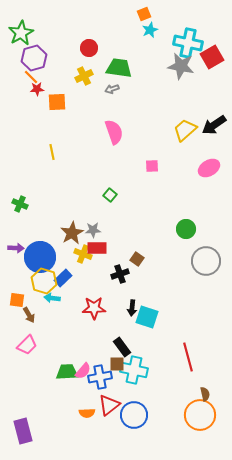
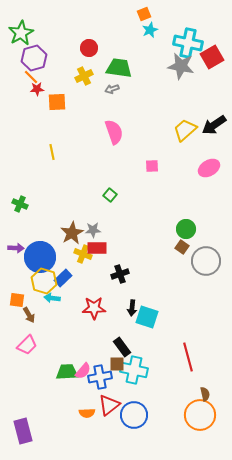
brown square at (137, 259): moved 45 px right, 12 px up
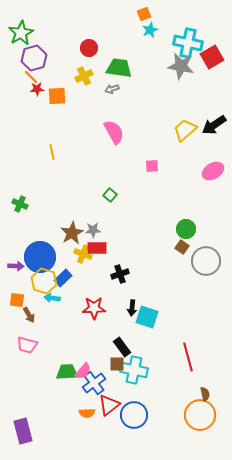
orange square at (57, 102): moved 6 px up
pink semicircle at (114, 132): rotated 10 degrees counterclockwise
pink ellipse at (209, 168): moved 4 px right, 3 px down
purple arrow at (16, 248): moved 18 px down
pink trapezoid at (27, 345): rotated 60 degrees clockwise
blue cross at (100, 377): moved 6 px left, 6 px down; rotated 25 degrees counterclockwise
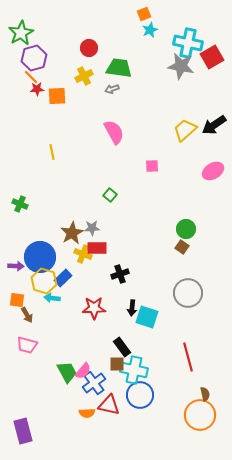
gray star at (93, 230): moved 1 px left, 2 px up
gray circle at (206, 261): moved 18 px left, 32 px down
brown arrow at (29, 315): moved 2 px left
green trapezoid at (67, 372): rotated 65 degrees clockwise
red triangle at (109, 405): rotated 50 degrees clockwise
blue circle at (134, 415): moved 6 px right, 20 px up
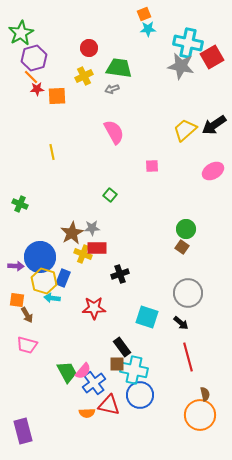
cyan star at (150, 30): moved 2 px left, 1 px up; rotated 21 degrees clockwise
blue rectangle at (63, 278): rotated 24 degrees counterclockwise
black arrow at (132, 308): moved 49 px right, 15 px down; rotated 56 degrees counterclockwise
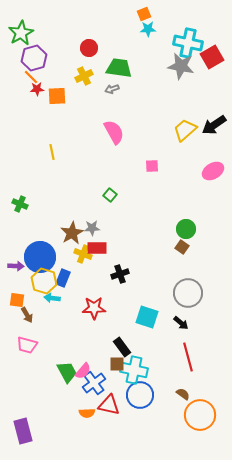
brown semicircle at (205, 394): moved 22 px left; rotated 40 degrees counterclockwise
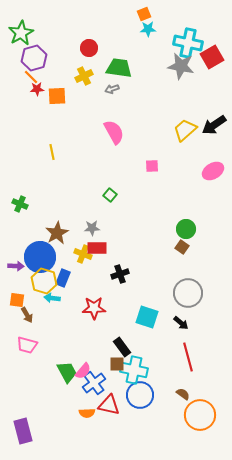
brown star at (72, 233): moved 15 px left
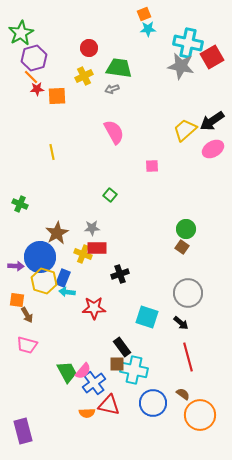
black arrow at (214, 125): moved 2 px left, 4 px up
pink ellipse at (213, 171): moved 22 px up
cyan arrow at (52, 298): moved 15 px right, 6 px up
blue circle at (140, 395): moved 13 px right, 8 px down
